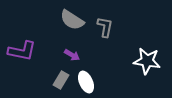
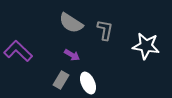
gray semicircle: moved 1 px left, 3 px down
gray L-shape: moved 3 px down
purple L-shape: moved 4 px left; rotated 148 degrees counterclockwise
white star: moved 1 px left, 15 px up
white ellipse: moved 2 px right, 1 px down
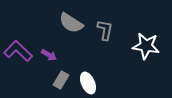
purple arrow: moved 23 px left
